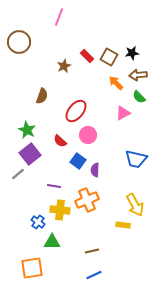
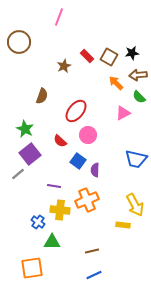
green star: moved 2 px left, 1 px up
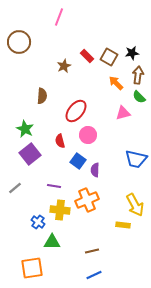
brown arrow: rotated 102 degrees clockwise
brown semicircle: rotated 14 degrees counterclockwise
pink triangle: rotated 14 degrees clockwise
red semicircle: rotated 32 degrees clockwise
gray line: moved 3 px left, 14 px down
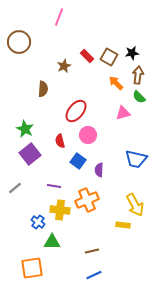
brown semicircle: moved 1 px right, 7 px up
purple semicircle: moved 4 px right
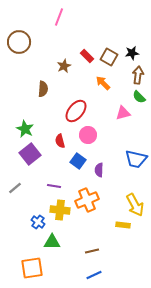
orange arrow: moved 13 px left
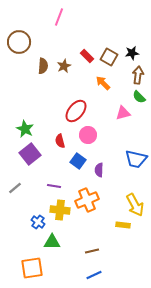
brown semicircle: moved 23 px up
